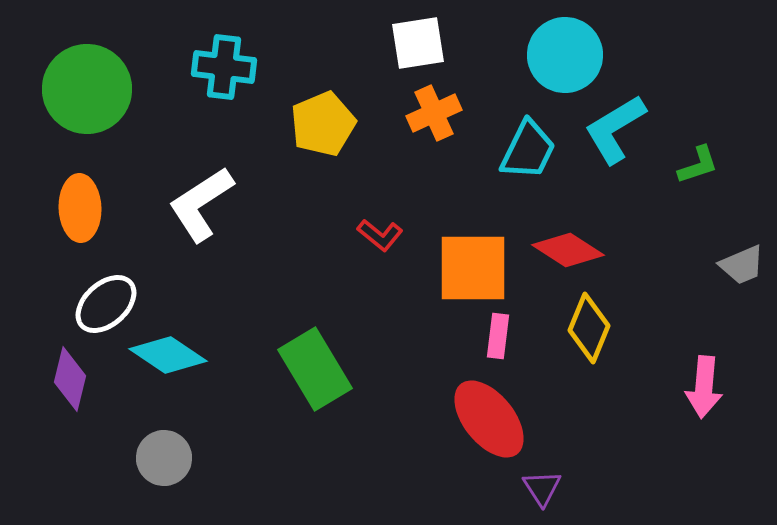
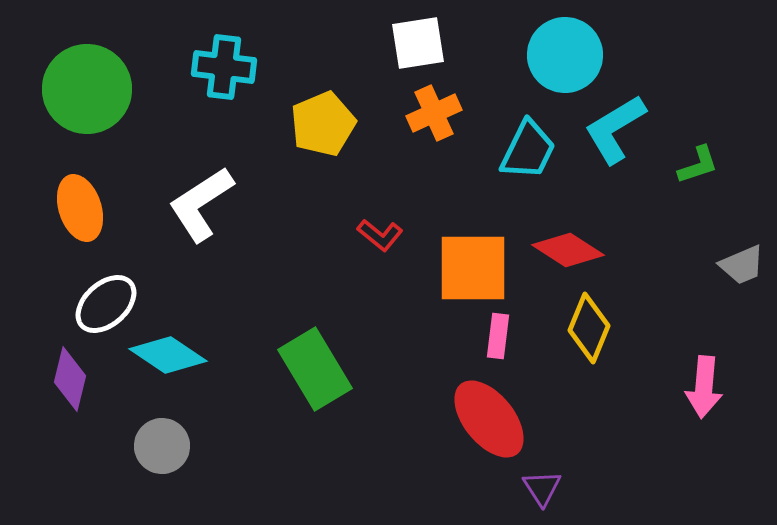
orange ellipse: rotated 16 degrees counterclockwise
gray circle: moved 2 px left, 12 px up
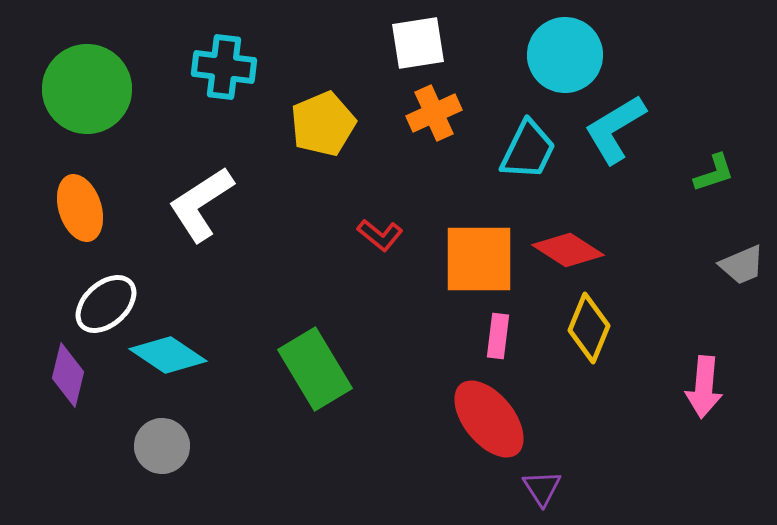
green L-shape: moved 16 px right, 8 px down
orange square: moved 6 px right, 9 px up
purple diamond: moved 2 px left, 4 px up
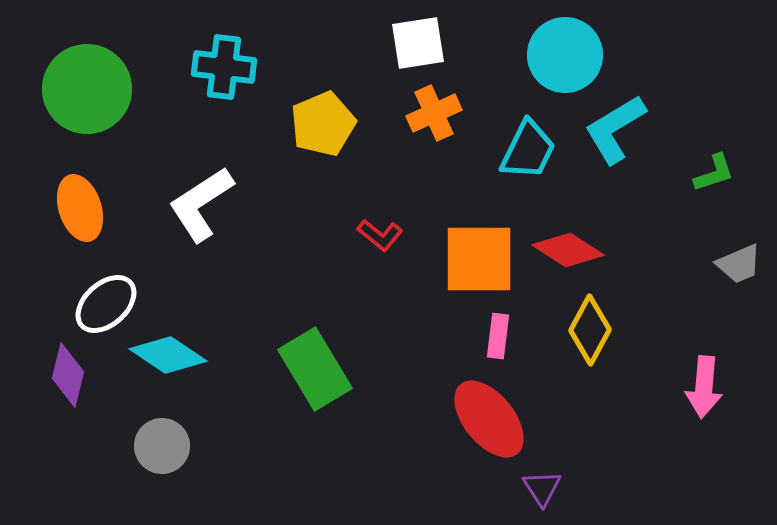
gray trapezoid: moved 3 px left, 1 px up
yellow diamond: moved 1 px right, 2 px down; rotated 6 degrees clockwise
